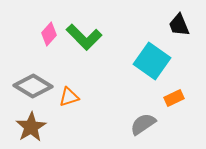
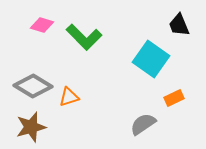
pink diamond: moved 7 px left, 9 px up; rotated 65 degrees clockwise
cyan square: moved 1 px left, 2 px up
brown star: rotated 16 degrees clockwise
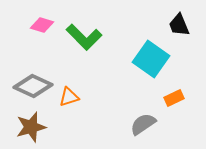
gray diamond: rotated 6 degrees counterclockwise
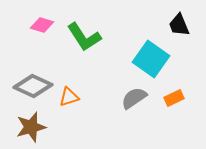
green L-shape: rotated 12 degrees clockwise
gray semicircle: moved 9 px left, 26 px up
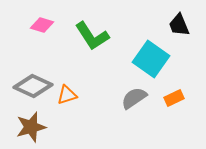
green L-shape: moved 8 px right, 1 px up
orange triangle: moved 2 px left, 2 px up
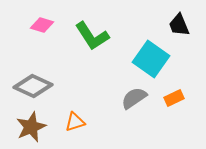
orange triangle: moved 8 px right, 27 px down
brown star: rotated 8 degrees counterclockwise
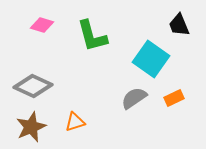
green L-shape: rotated 18 degrees clockwise
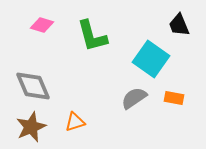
gray diamond: rotated 42 degrees clockwise
orange rectangle: rotated 36 degrees clockwise
